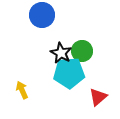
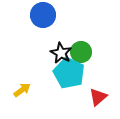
blue circle: moved 1 px right
green circle: moved 1 px left, 1 px down
cyan pentagon: rotated 28 degrees clockwise
yellow arrow: rotated 78 degrees clockwise
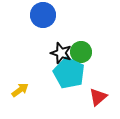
black star: rotated 10 degrees counterclockwise
yellow arrow: moved 2 px left
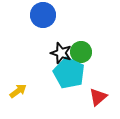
yellow arrow: moved 2 px left, 1 px down
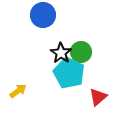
black star: rotated 15 degrees clockwise
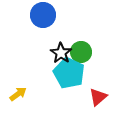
yellow arrow: moved 3 px down
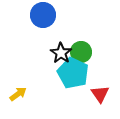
cyan pentagon: moved 4 px right
red triangle: moved 2 px right, 3 px up; rotated 24 degrees counterclockwise
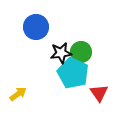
blue circle: moved 7 px left, 12 px down
black star: rotated 30 degrees clockwise
red triangle: moved 1 px left, 1 px up
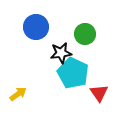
green circle: moved 4 px right, 18 px up
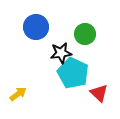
red triangle: rotated 12 degrees counterclockwise
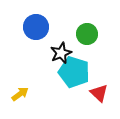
green circle: moved 2 px right
black star: rotated 15 degrees counterclockwise
cyan pentagon: moved 1 px right, 1 px up; rotated 8 degrees counterclockwise
yellow arrow: moved 2 px right
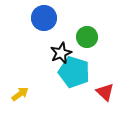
blue circle: moved 8 px right, 9 px up
green circle: moved 3 px down
red triangle: moved 6 px right, 1 px up
